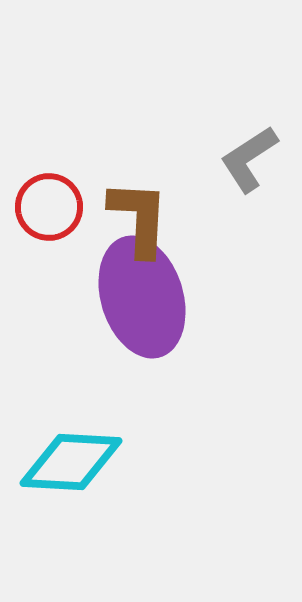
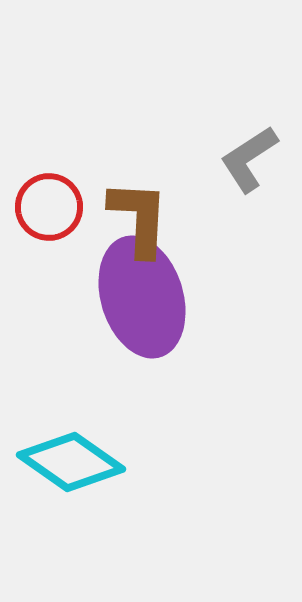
cyan diamond: rotated 32 degrees clockwise
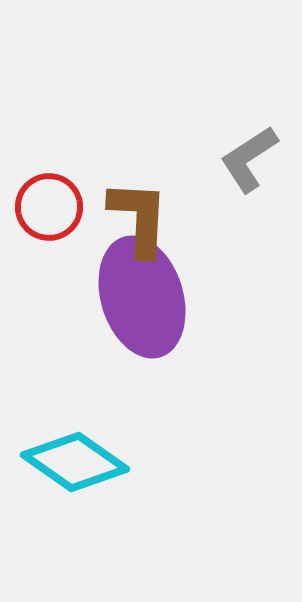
cyan diamond: moved 4 px right
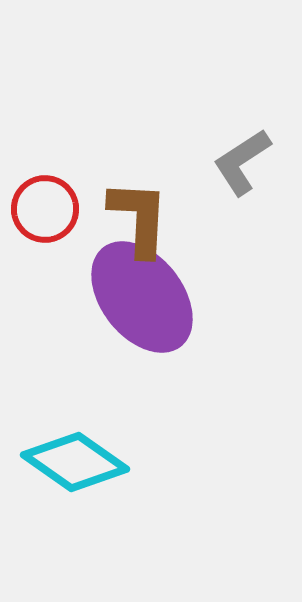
gray L-shape: moved 7 px left, 3 px down
red circle: moved 4 px left, 2 px down
purple ellipse: rotated 21 degrees counterclockwise
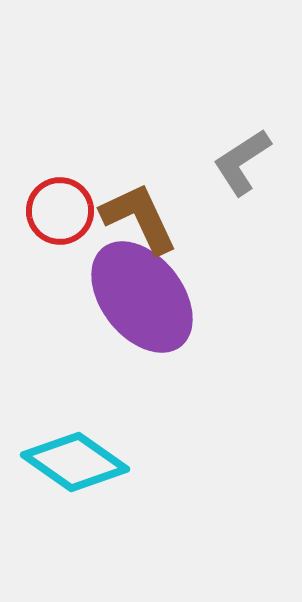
red circle: moved 15 px right, 2 px down
brown L-shape: rotated 28 degrees counterclockwise
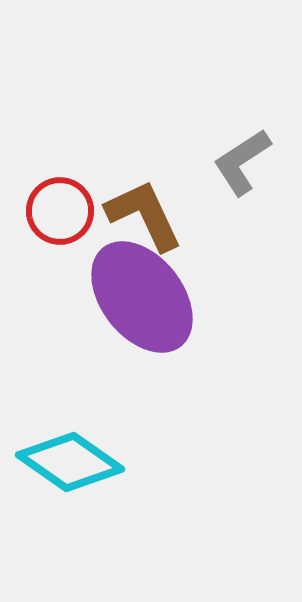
brown L-shape: moved 5 px right, 3 px up
cyan diamond: moved 5 px left
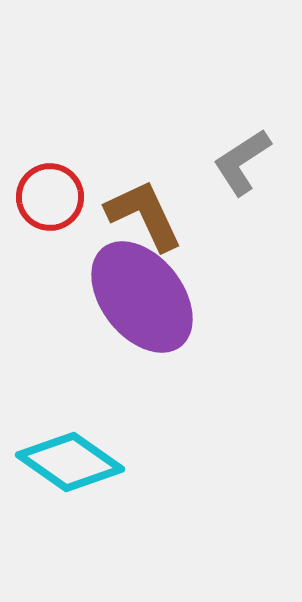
red circle: moved 10 px left, 14 px up
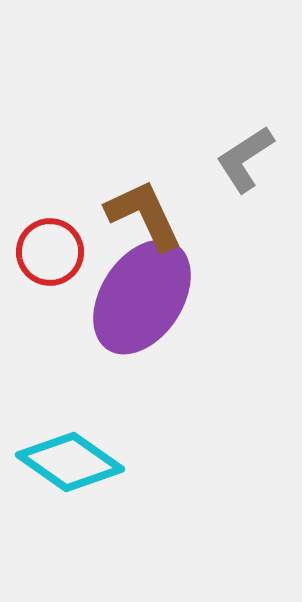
gray L-shape: moved 3 px right, 3 px up
red circle: moved 55 px down
purple ellipse: rotated 71 degrees clockwise
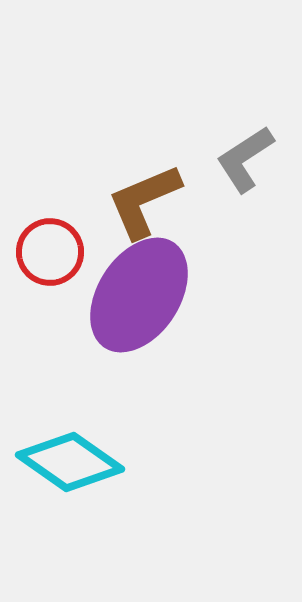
brown L-shape: moved 14 px up; rotated 88 degrees counterclockwise
purple ellipse: moved 3 px left, 2 px up
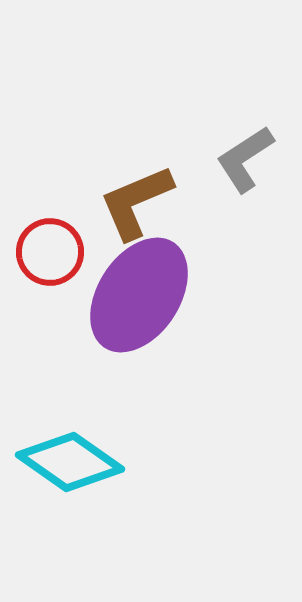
brown L-shape: moved 8 px left, 1 px down
